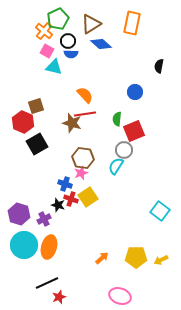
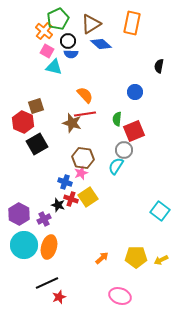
blue cross: moved 2 px up
purple hexagon: rotated 10 degrees clockwise
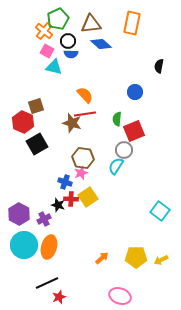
brown triangle: rotated 25 degrees clockwise
red cross: rotated 16 degrees counterclockwise
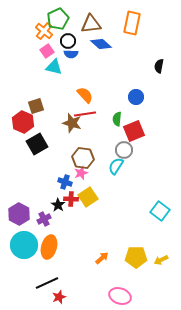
pink square: rotated 24 degrees clockwise
blue circle: moved 1 px right, 5 px down
black star: rotated 16 degrees clockwise
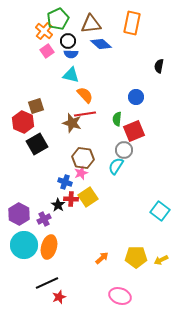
cyan triangle: moved 17 px right, 8 px down
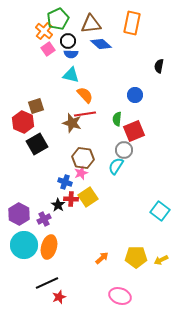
pink square: moved 1 px right, 2 px up
blue circle: moved 1 px left, 2 px up
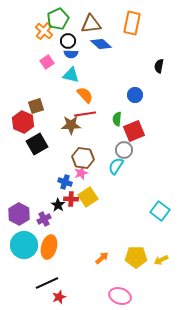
pink square: moved 1 px left, 13 px down
brown star: moved 1 px left, 2 px down; rotated 18 degrees counterclockwise
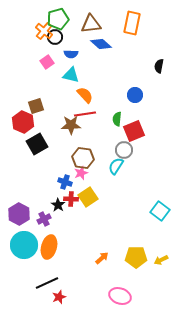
green pentagon: rotated 10 degrees clockwise
black circle: moved 13 px left, 4 px up
